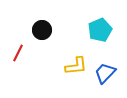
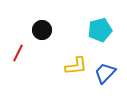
cyan pentagon: rotated 10 degrees clockwise
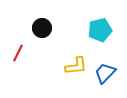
black circle: moved 2 px up
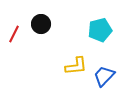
black circle: moved 1 px left, 4 px up
red line: moved 4 px left, 19 px up
blue trapezoid: moved 1 px left, 3 px down
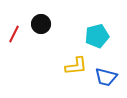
cyan pentagon: moved 3 px left, 6 px down
blue trapezoid: moved 2 px right, 1 px down; rotated 120 degrees counterclockwise
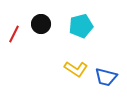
cyan pentagon: moved 16 px left, 10 px up
yellow L-shape: moved 3 px down; rotated 40 degrees clockwise
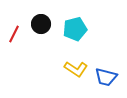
cyan pentagon: moved 6 px left, 3 px down
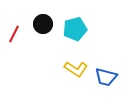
black circle: moved 2 px right
